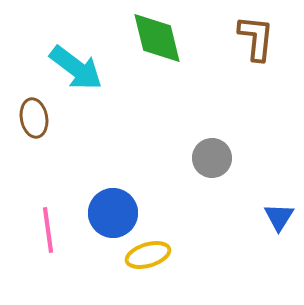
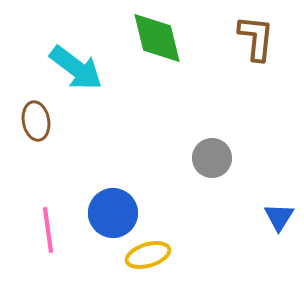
brown ellipse: moved 2 px right, 3 px down
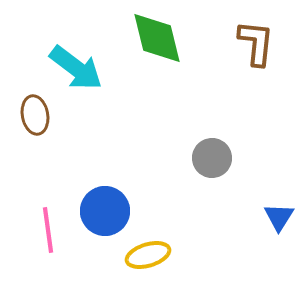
brown L-shape: moved 5 px down
brown ellipse: moved 1 px left, 6 px up
blue circle: moved 8 px left, 2 px up
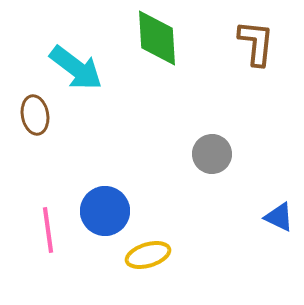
green diamond: rotated 10 degrees clockwise
gray circle: moved 4 px up
blue triangle: rotated 36 degrees counterclockwise
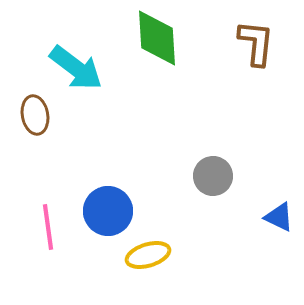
gray circle: moved 1 px right, 22 px down
blue circle: moved 3 px right
pink line: moved 3 px up
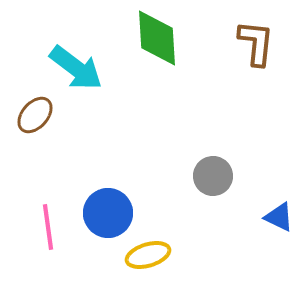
brown ellipse: rotated 51 degrees clockwise
blue circle: moved 2 px down
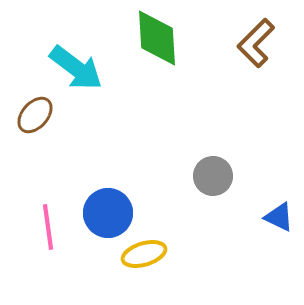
brown L-shape: rotated 141 degrees counterclockwise
yellow ellipse: moved 4 px left, 1 px up
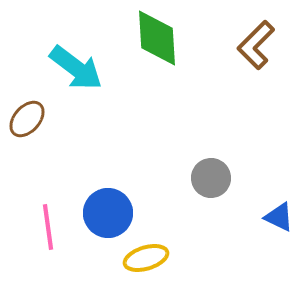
brown L-shape: moved 2 px down
brown ellipse: moved 8 px left, 4 px down
gray circle: moved 2 px left, 2 px down
yellow ellipse: moved 2 px right, 4 px down
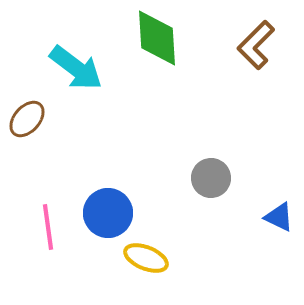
yellow ellipse: rotated 39 degrees clockwise
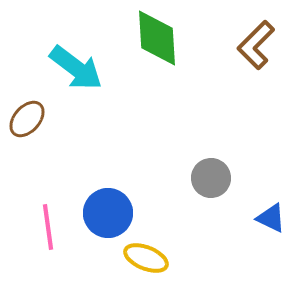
blue triangle: moved 8 px left, 1 px down
